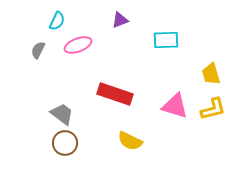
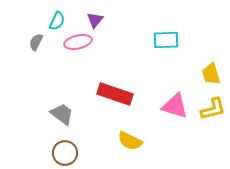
purple triangle: moved 25 px left; rotated 30 degrees counterclockwise
pink ellipse: moved 3 px up; rotated 8 degrees clockwise
gray semicircle: moved 2 px left, 8 px up
brown circle: moved 10 px down
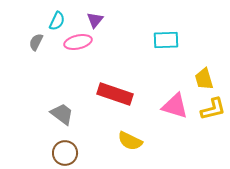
yellow trapezoid: moved 7 px left, 5 px down
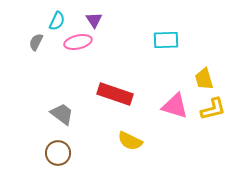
purple triangle: moved 1 px left; rotated 12 degrees counterclockwise
brown circle: moved 7 px left
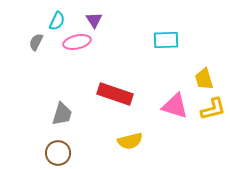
pink ellipse: moved 1 px left
gray trapezoid: rotated 70 degrees clockwise
yellow semicircle: rotated 40 degrees counterclockwise
